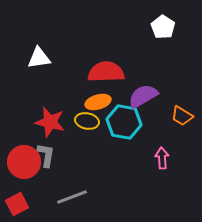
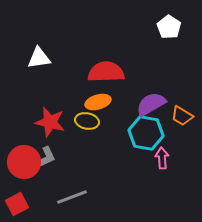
white pentagon: moved 6 px right
purple semicircle: moved 8 px right, 8 px down
cyan hexagon: moved 22 px right, 11 px down
gray L-shape: moved 1 px left, 3 px down; rotated 55 degrees clockwise
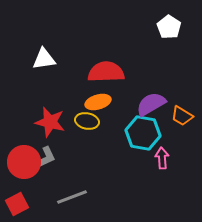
white triangle: moved 5 px right, 1 px down
cyan hexagon: moved 3 px left
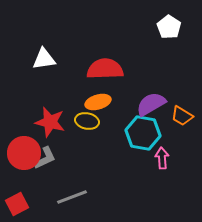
red semicircle: moved 1 px left, 3 px up
red circle: moved 9 px up
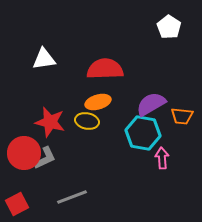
orange trapezoid: rotated 25 degrees counterclockwise
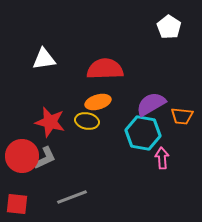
red circle: moved 2 px left, 3 px down
red square: rotated 35 degrees clockwise
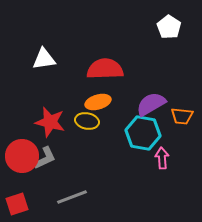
red square: rotated 25 degrees counterclockwise
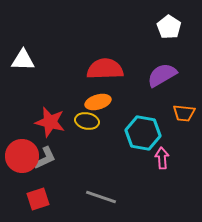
white triangle: moved 21 px left, 1 px down; rotated 10 degrees clockwise
purple semicircle: moved 11 px right, 29 px up
orange trapezoid: moved 2 px right, 3 px up
gray line: moved 29 px right; rotated 40 degrees clockwise
red square: moved 21 px right, 5 px up
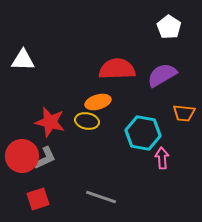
red semicircle: moved 12 px right
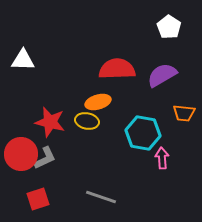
red circle: moved 1 px left, 2 px up
